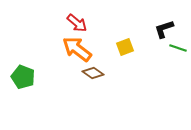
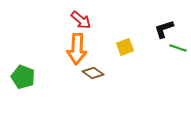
red arrow: moved 4 px right, 3 px up
orange arrow: rotated 124 degrees counterclockwise
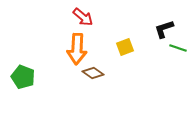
red arrow: moved 2 px right, 3 px up
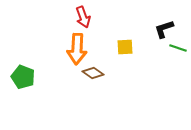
red arrow: rotated 30 degrees clockwise
yellow square: rotated 18 degrees clockwise
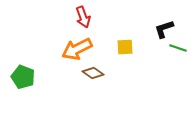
orange arrow: rotated 60 degrees clockwise
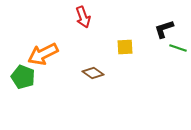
orange arrow: moved 34 px left, 5 px down
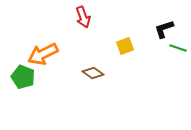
yellow square: moved 1 px up; rotated 18 degrees counterclockwise
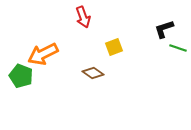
yellow square: moved 11 px left, 1 px down
green pentagon: moved 2 px left, 1 px up
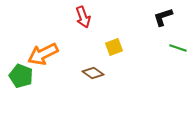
black L-shape: moved 1 px left, 12 px up
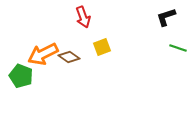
black L-shape: moved 3 px right
yellow square: moved 12 px left
brown diamond: moved 24 px left, 16 px up
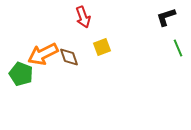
green line: rotated 48 degrees clockwise
brown diamond: rotated 35 degrees clockwise
green pentagon: moved 2 px up
